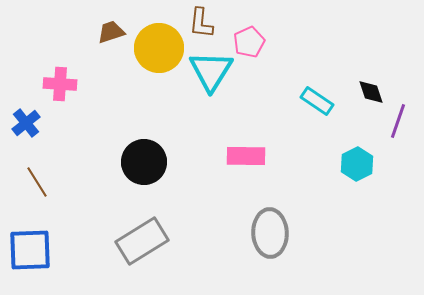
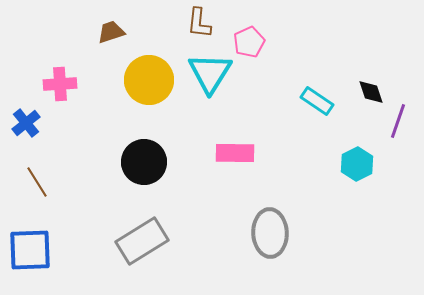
brown L-shape: moved 2 px left
yellow circle: moved 10 px left, 32 px down
cyan triangle: moved 1 px left, 2 px down
pink cross: rotated 8 degrees counterclockwise
pink rectangle: moved 11 px left, 3 px up
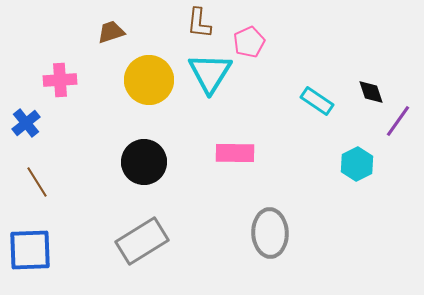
pink cross: moved 4 px up
purple line: rotated 16 degrees clockwise
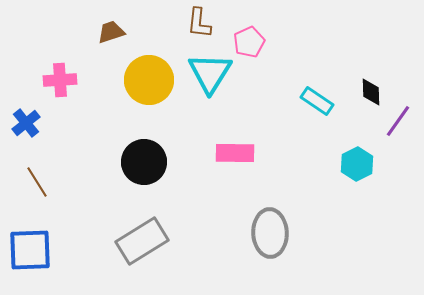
black diamond: rotated 16 degrees clockwise
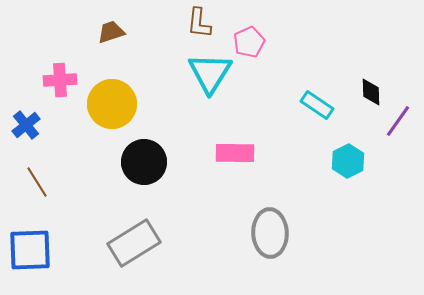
yellow circle: moved 37 px left, 24 px down
cyan rectangle: moved 4 px down
blue cross: moved 2 px down
cyan hexagon: moved 9 px left, 3 px up
gray rectangle: moved 8 px left, 2 px down
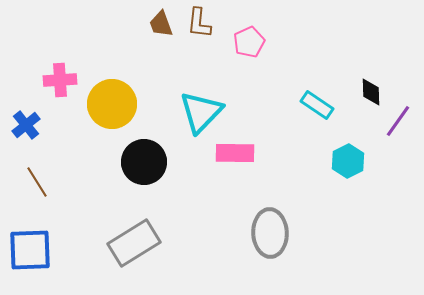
brown trapezoid: moved 50 px right, 8 px up; rotated 92 degrees counterclockwise
cyan triangle: moved 9 px left, 39 px down; rotated 12 degrees clockwise
